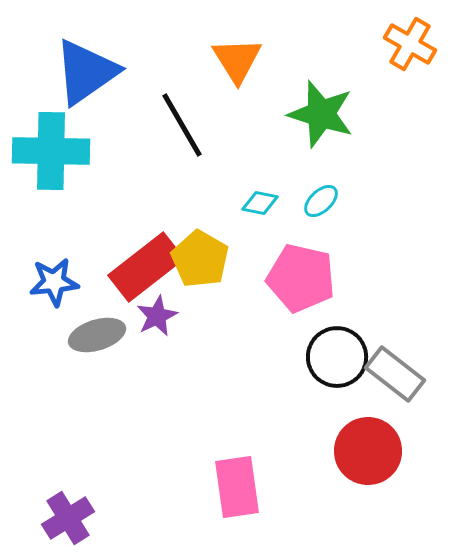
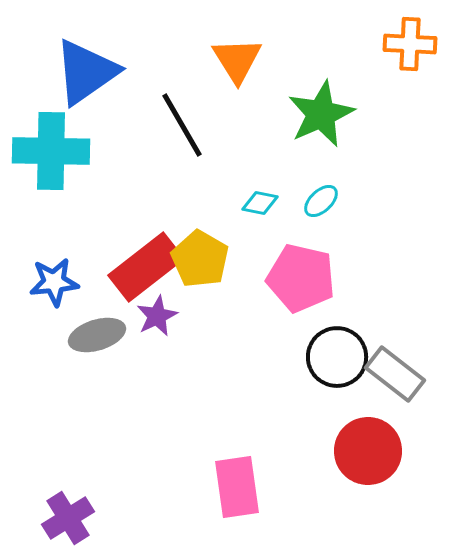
orange cross: rotated 27 degrees counterclockwise
green star: rotated 30 degrees clockwise
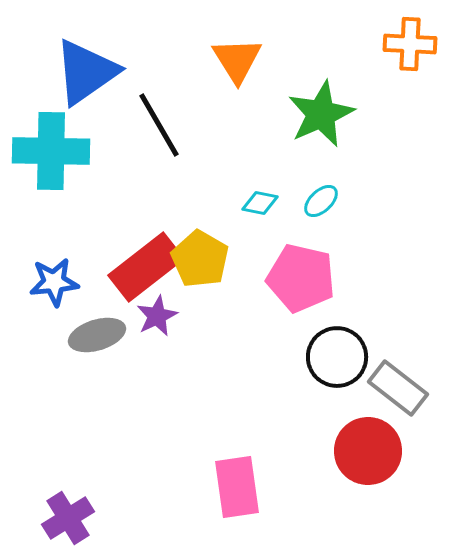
black line: moved 23 px left
gray rectangle: moved 3 px right, 14 px down
